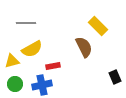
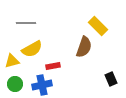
brown semicircle: rotated 45 degrees clockwise
black rectangle: moved 4 px left, 2 px down
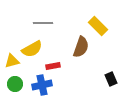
gray line: moved 17 px right
brown semicircle: moved 3 px left
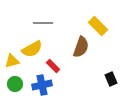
red rectangle: rotated 56 degrees clockwise
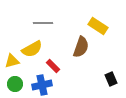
yellow rectangle: rotated 12 degrees counterclockwise
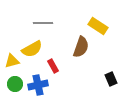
red rectangle: rotated 16 degrees clockwise
blue cross: moved 4 px left
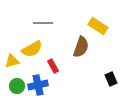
green circle: moved 2 px right, 2 px down
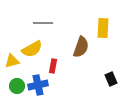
yellow rectangle: moved 5 px right, 2 px down; rotated 60 degrees clockwise
red rectangle: rotated 40 degrees clockwise
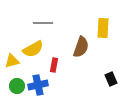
yellow semicircle: moved 1 px right
red rectangle: moved 1 px right, 1 px up
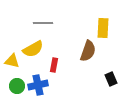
brown semicircle: moved 7 px right, 4 px down
yellow triangle: rotated 28 degrees clockwise
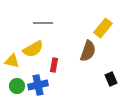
yellow rectangle: rotated 36 degrees clockwise
